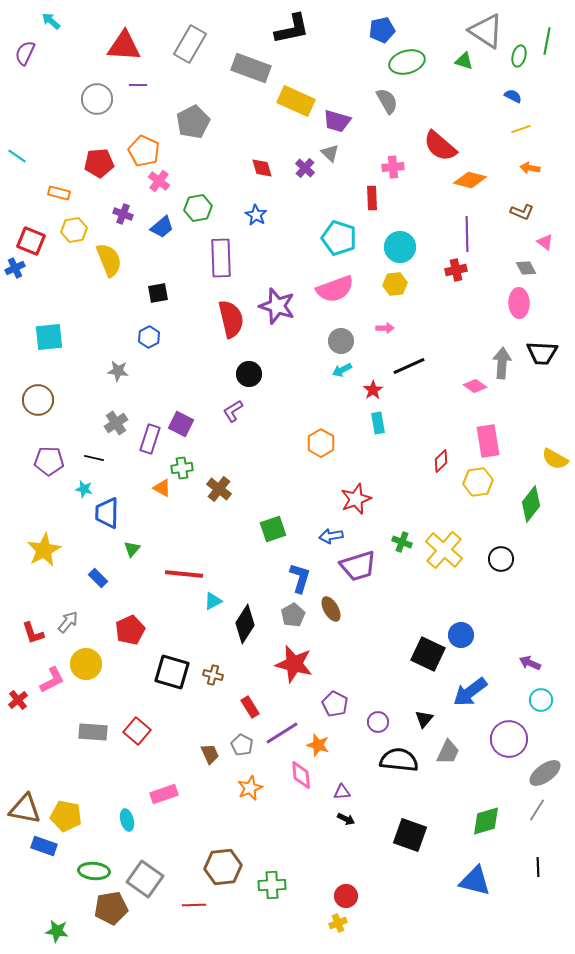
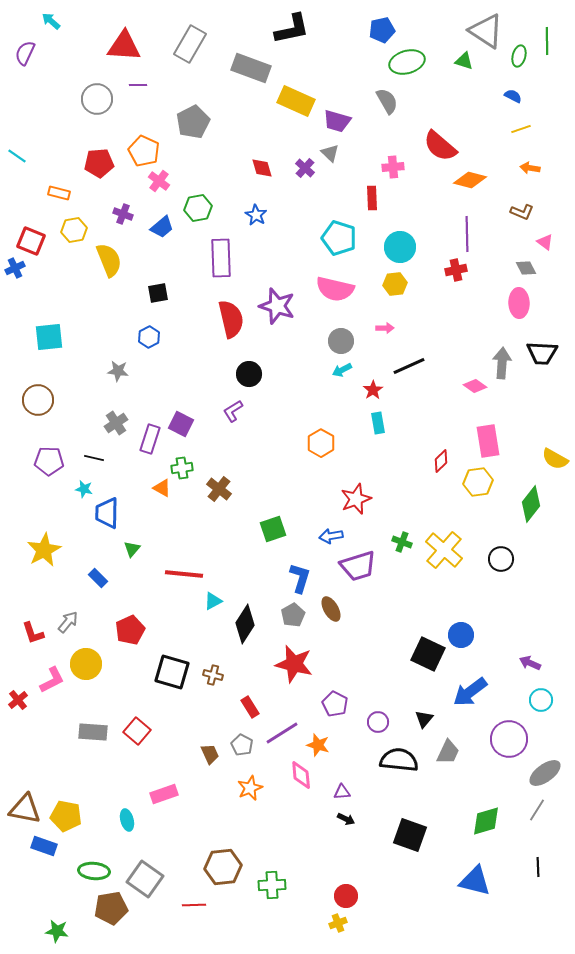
green line at (547, 41): rotated 12 degrees counterclockwise
pink semicircle at (335, 289): rotated 33 degrees clockwise
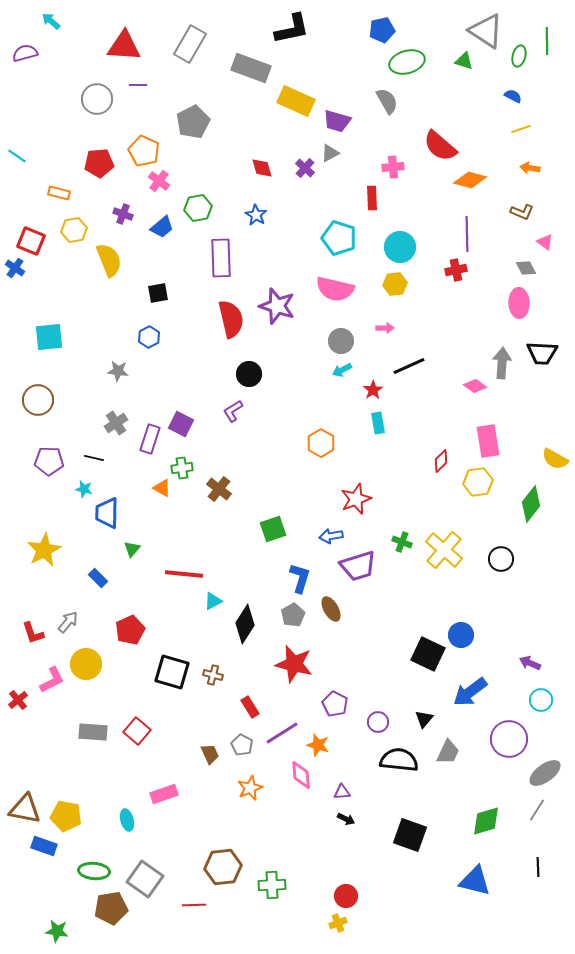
purple semicircle at (25, 53): rotated 50 degrees clockwise
gray triangle at (330, 153): rotated 48 degrees clockwise
blue cross at (15, 268): rotated 30 degrees counterclockwise
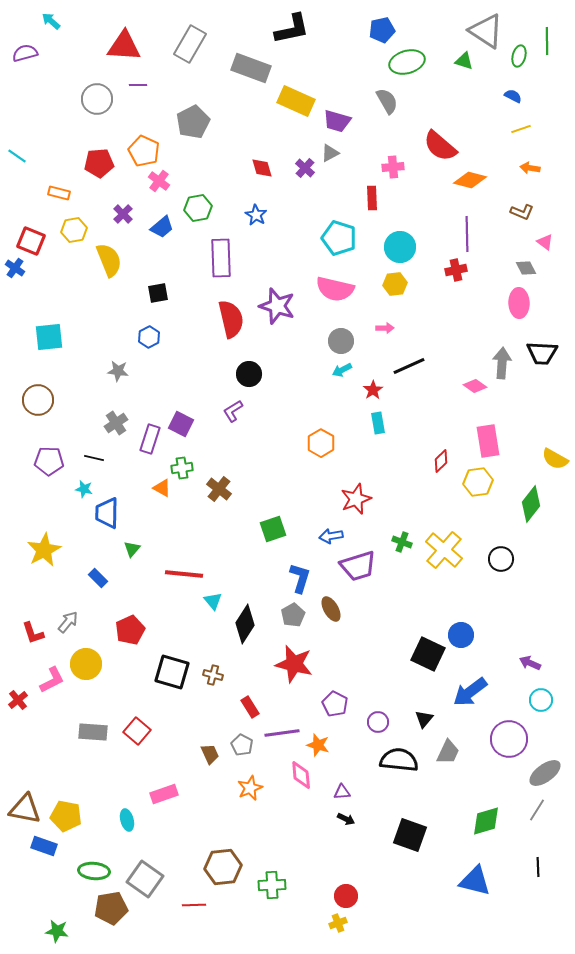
purple cross at (123, 214): rotated 24 degrees clockwise
cyan triangle at (213, 601): rotated 42 degrees counterclockwise
purple line at (282, 733): rotated 24 degrees clockwise
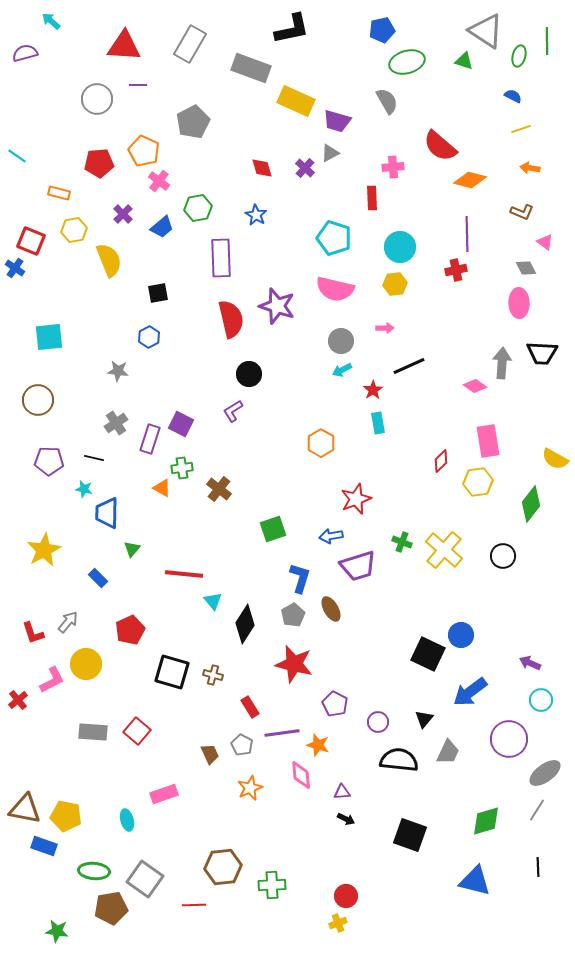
cyan pentagon at (339, 238): moved 5 px left
black circle at (501, 559): moved 2 px right, 3 px up
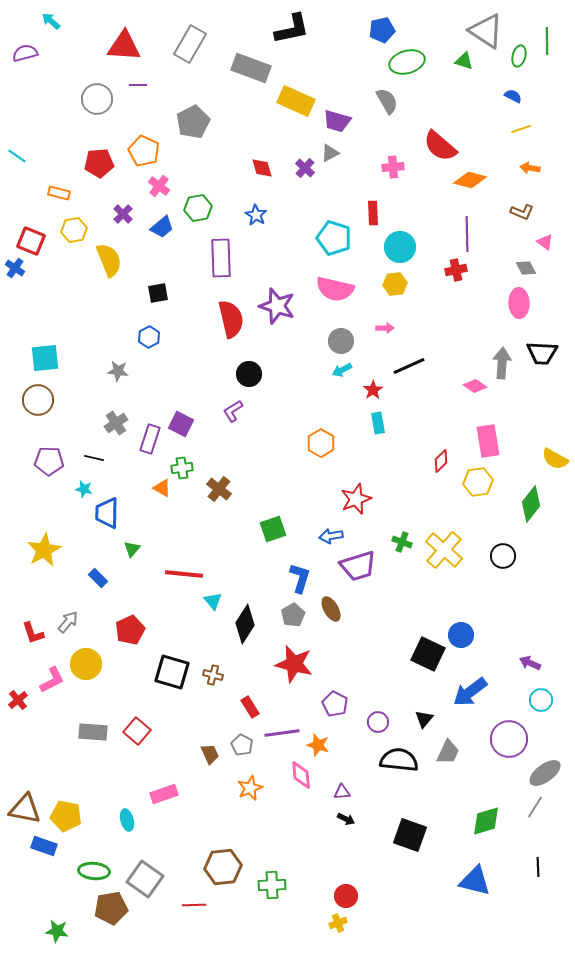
pink cross at (159, 181): moved 5 px down
red rectangle at (372, 198): moved 1 px right, 15 px down
cyan square at (49, 337): moved 4 px left, 21 px down
gray line at (537, 810): moved 2 px left, 3 px up
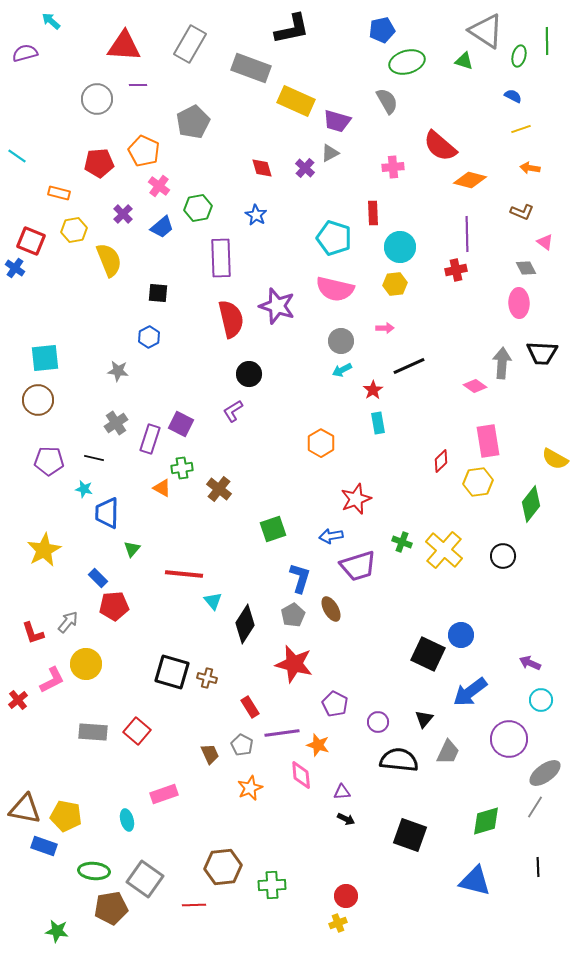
black square at (158, 293): rotated 15 degrees clockwise
red pentagon at (130, 630): moved 16 px left, 24 px up; rotated 20 degrees clockwise
brown cross at (213, 675): moved 6 px left, 3 px down
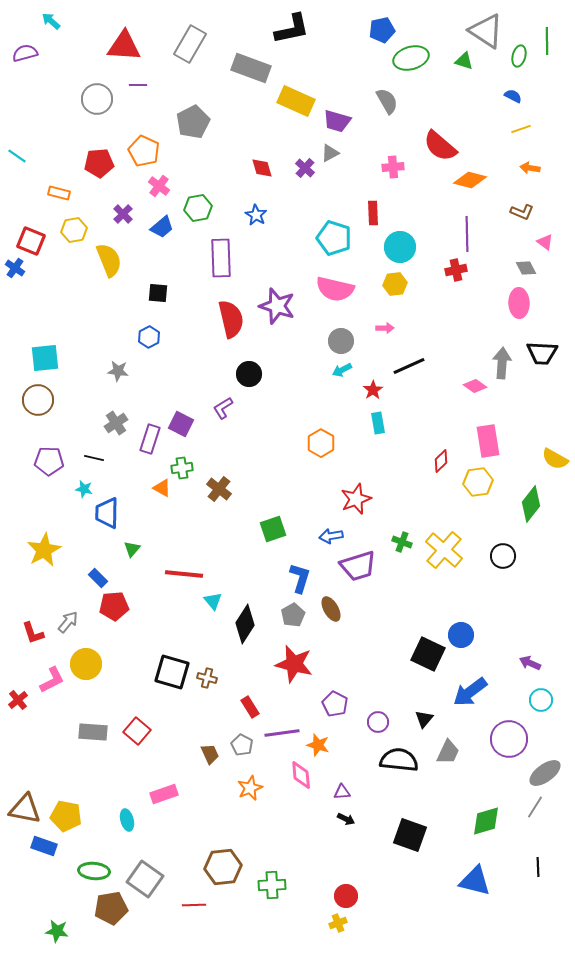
green ellipse at (407, 62): moved 4 px right, 4 px up
purple L-shape at (233, 411): moved 10 px left, 3 px up
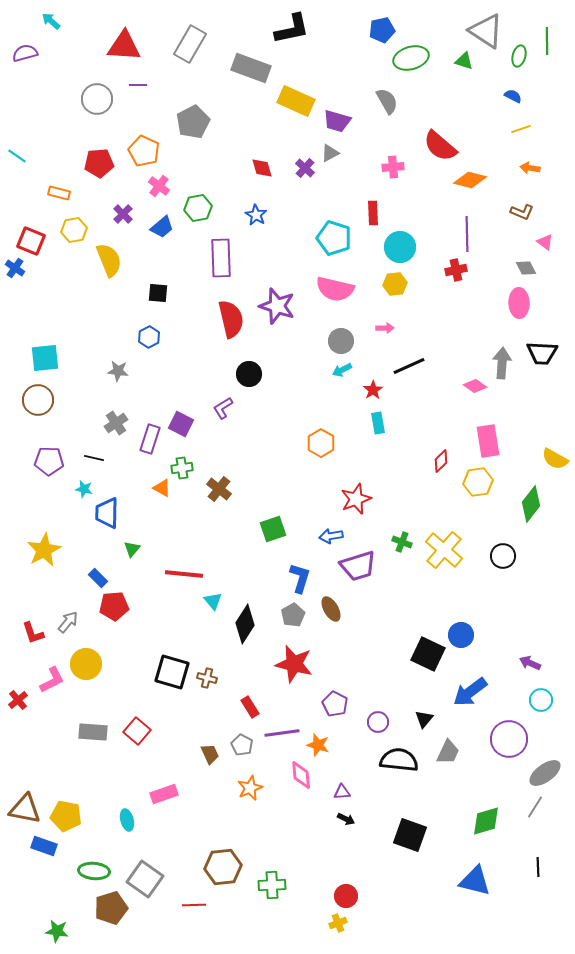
brown pentagon at (111, 908): rotated 8 degrees counterclockwise
